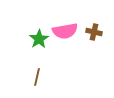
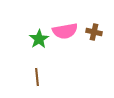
brown line: rotated 18 degrees counterclockwise
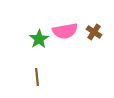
brown cross: rotated 21 degrees clockwise
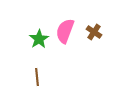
pink semicircle: rotated 120 degrees clockwise
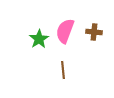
brown cross: rotated 28 degrees counterclockwise
brown line: moved 26 px right, 7 px up
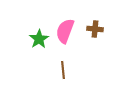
brown cross: moved 1 px right, 3 px up
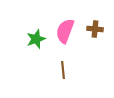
green star: moved 3 px left; rotated 12 degrees clockwise
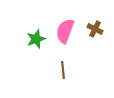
brown cross: rotated 21 degrees clockwise
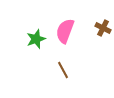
brown cross: moved 8 px right, 1 px up
brown line: rotated 24 degrees counterclockwise
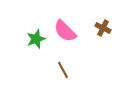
pink semicircle: rotated 65 degrees counterclockwise
